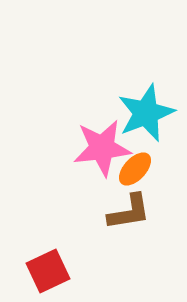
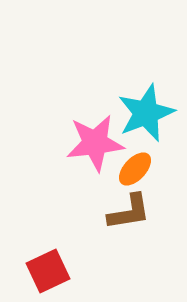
pink star: moved 7 px left, 5 px up
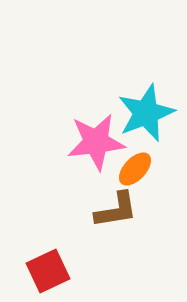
pink star: moved 1 px right, 1 px up
brown L-shape: moved 13 px left, 2 px up
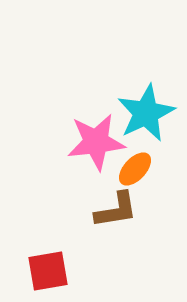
cyan star: rotated 4 degrees counterclockwise
red square: rotated 15 degrees clockwise
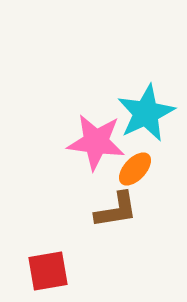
pink star: rotated 14 degrees clockwise
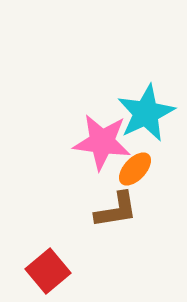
pink star: moved 6 px right
red square: rotated 30 degrees counterclockwise
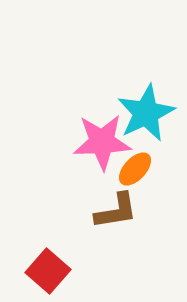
pink star: rotated 10 degrees counterclockwise
brown L-shape: moved 1 px down
red square: rotated 9 degrees counterclockwise
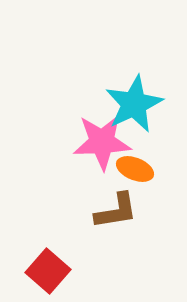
cyan star: moved 12 px left, 9 px up
orange ellipse: rotated 69 degrees clockwise
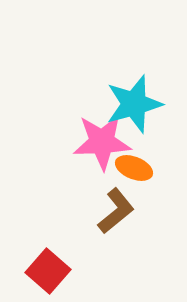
cyan star: rotated 10 degrees clockwise
orange ellipse: moved 1 px left, 1 px up
brown L-shape: rotated 30 degrees counterclockwise
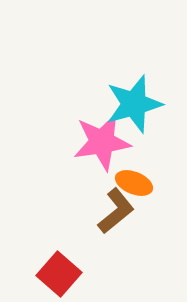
pink star: rotated 6 degrees counterclockwise
orange ellipse: moved 15 px down
red square: moved 11 px right, 3 px down
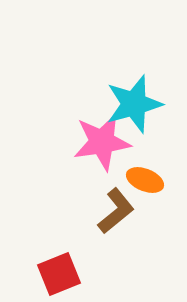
orange ellipse: moved 11 px right, 3 px up
red square: rotated 27 degrees clockwise
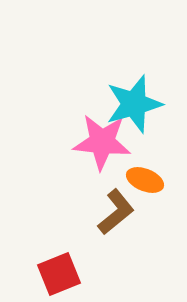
pink star: rotated 14 degrees clockwise
brown L-shape: moved 1 px down
